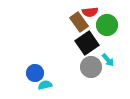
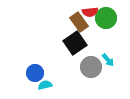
green circle: moved 1 px left, 7 px up
black square: moved 12 px left
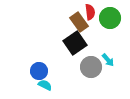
red semicircle: rotated 91 degrees counterclockwise
green circle: moved 4 px right
blue circle: moved 4 px right, 2 px up
cyan semicircle: rotated 40 degrees clockwise
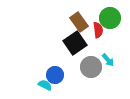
red semicircle: moved 8 px right, 18 px down
blue circle: moved 16 px right, 4 px down
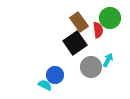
cyan arrow: rotated 112 degrees counterclockwise
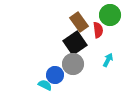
green circle: moved 3 px up
gray circle: moved 18 px left, 3 px up
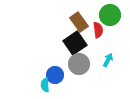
gray circle: moved 6 px right
cyan semicircle: rotated 120 degrees counterclockwise
